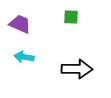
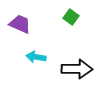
green square: rotated 35 degrees clockwise
cyan arrow: moved 12 px right
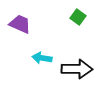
green square: moved 7 px right
cyan arrow: moved 6 px right, 1 px down
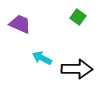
cyan arrow: rotated 18 degrees clockwise
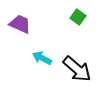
black arrow: rotated 40 degrees clockwise
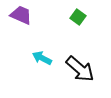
purple trapezoid: moved 1 px right, 9 px up
black arrow: moved 3 px right
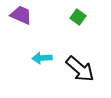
cyan arrow: rotated 30 degrees counterclockwise
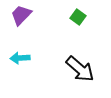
purple trapezoid: rotated 70 degrees counterclockwise
cyan arrow: moved 22 px left
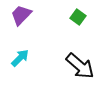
cyan arrow: rotated 138 degrees clockwise
black arrow: moved 3 px up
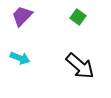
purple trapezoid: moved 1 px right, 1 px down
cyan arrow: rotated 66 degrees clockwise
